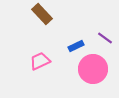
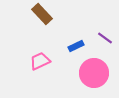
pink circle: moved 1 px right, 4 px down
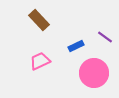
brown rectangle: moved 3 px left, 6 px down
purple line: moved 1 px up
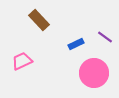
blue rectangle: moved 2 px up
pink trapezoid: moved 18 px left
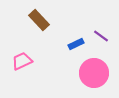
purple line: moved 4 px left, 1 px up
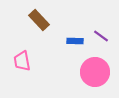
blue rectangle: moved 1 px left, 3 px up; rotated 28 degrees clockwise
pink trapezoid: rotated 75 degrees counterclockwise
pink circle: moved 1 px right, 1 px up
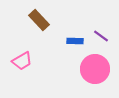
pink trapezoid: rotated 110 degrees counterclockwise
pink circle: moved 3 px up
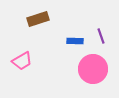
brown rectangle: moved 1 px left, 1 px up; rotated 65 degrees counterclockwise
purple line: rotated 35 degrees clockwise
pink circle: moved 2 px left
